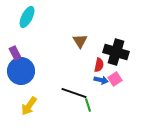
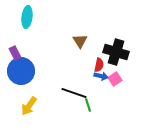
cyan ellipse: rotated 20 degrees counterclockwise
blue arrow: moved 4 px up
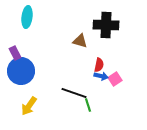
brown triangle: rotated 42 degrees counterclockwise
black cross: moved 10 px left, 27 px up; rotated 15 degrees counterclockwise
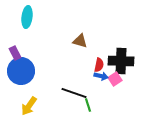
black cross: moved 15 px right, 36 px down
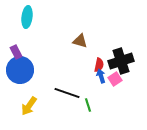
purple rectangle: moved 1 px right, 1 px up
black cross: rotated 20 degrees counterclockwise
blue circle: moved 1 px left, 1 px up
blue arrow: rotated 120 degrees counterclockwise
black line: moved 7 px left
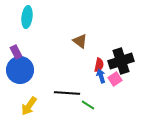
brown triangle: rotated 21 degrees clockwise
black line: rotated 15 degrees counterclockwise
green line: rotated 40 degrees counterclockwise
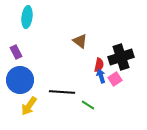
black cross: moved 4 px up
blue circle: moved 10 px down
black line: moved 5 px left, 1 px up
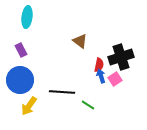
purple rectangle: moved 5 px right, 2 px up
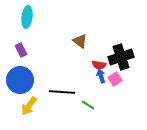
red semicircle: rotated 88 degrees clockwise
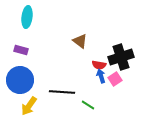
purple rectangle: rotated 48 degrees counterclockwise
